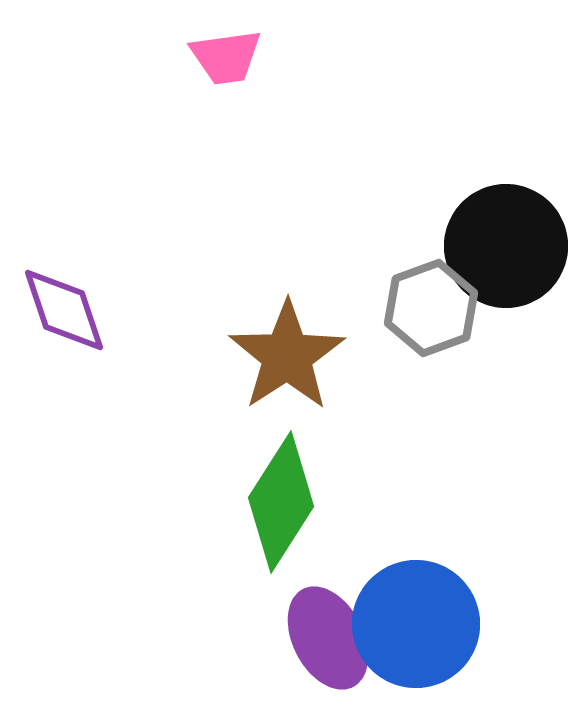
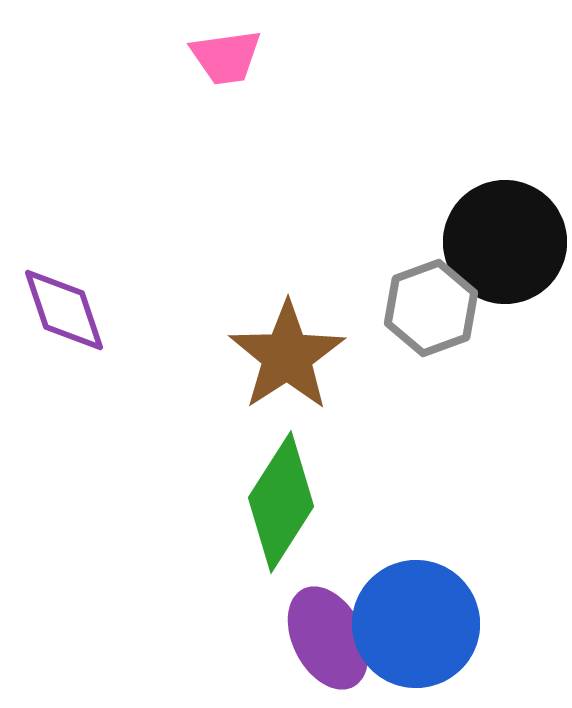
black circle: moved 1 px left, 4 px up
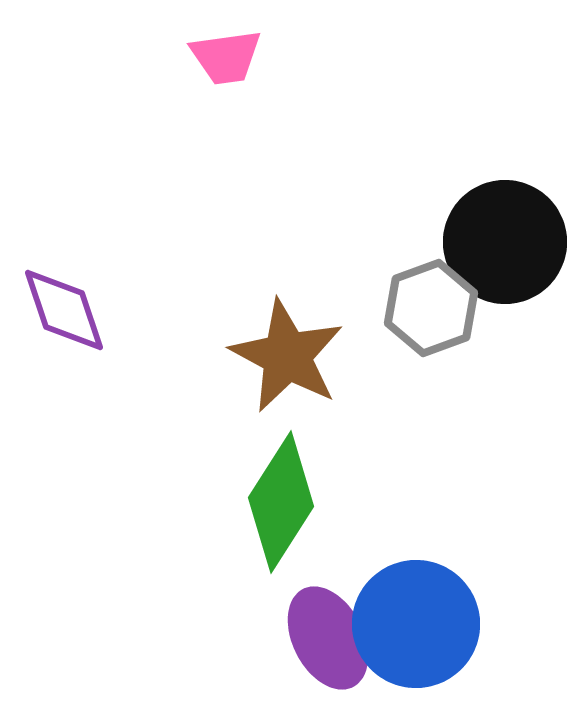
brown star: rotated 11 degrees counterclockwise
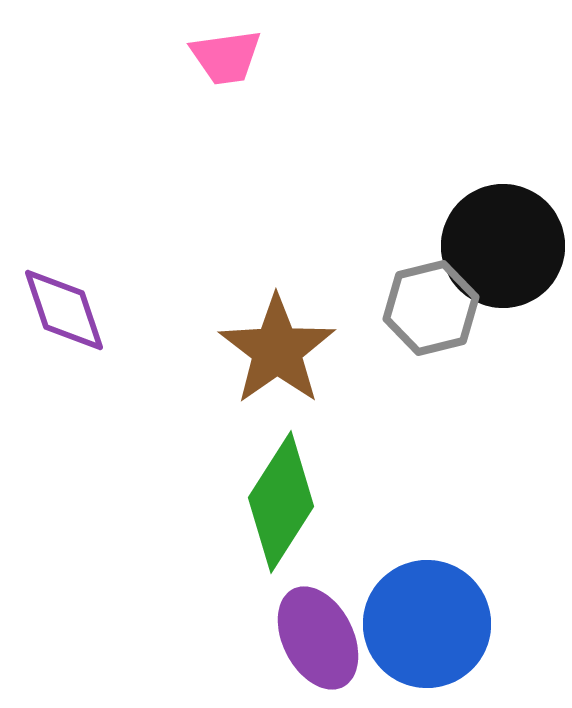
black circle: moved 2 px left, 4 px down
gray hexagon: rotated 6 degrees clockwise
brown star: moved 10 px left, 6 px up; rotated 9 degrees clockwise
blue circle: moved 11 px right
purple ellipse: moved 10 px left
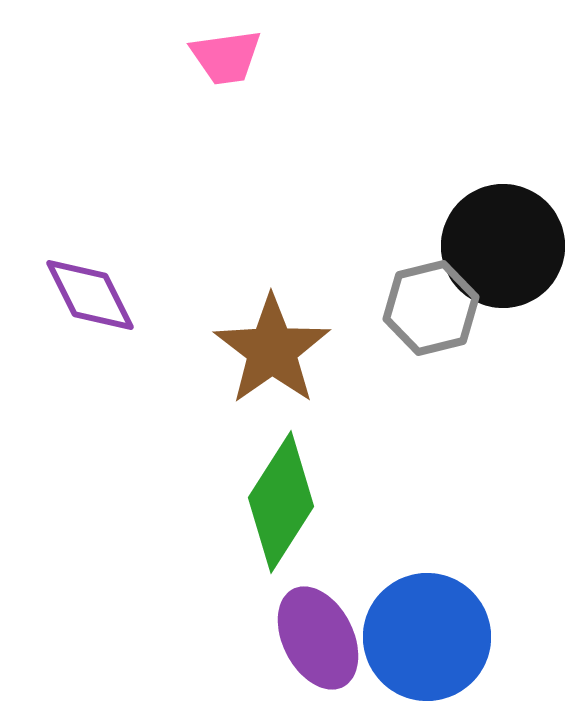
purple diamond: moved 26 px right, 15 px up; rotated 8 degrees counterclockwise
brown star: moved 5 px left
blue circle: moved 13 px down
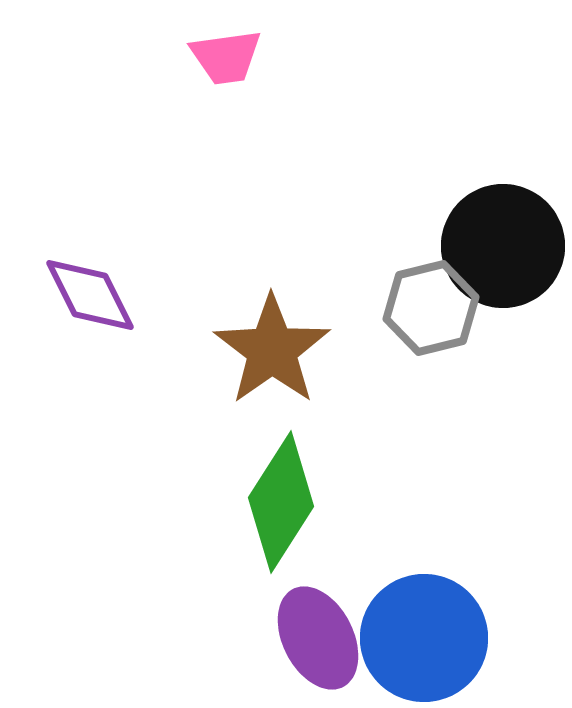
blue circle: moved 3 px left, 1 px down
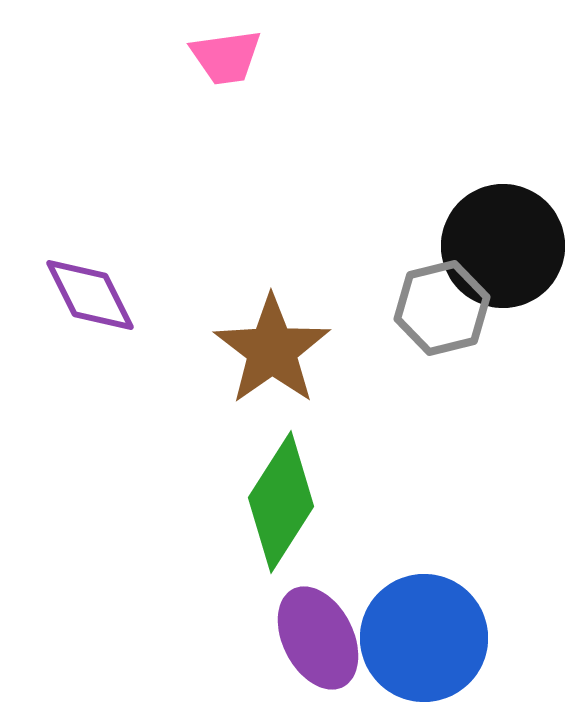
gray hexagon: moved 11 px right
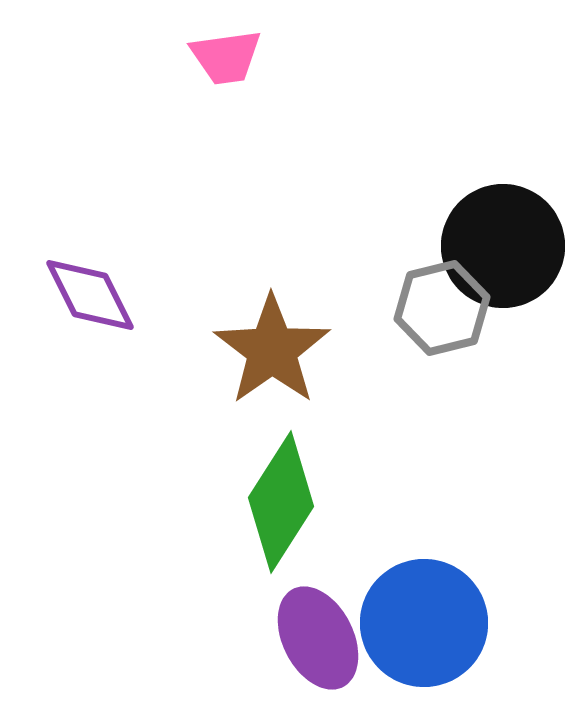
blue circle: moved 15 px up
